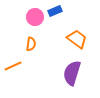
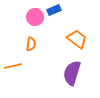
blue rectangle: moved 1 px left, 1 px up
orange line: rotated 12 degrees clockwise
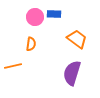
blue rectangle: moved 4 px down; rotated 24 degrees clockwise
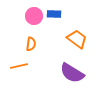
pink circle: moved 1 px left, 1 px up
orange line: moved 6 px right
purple semicircle: rotated 75 degrees counterclockwise
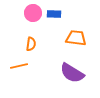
pink circle: moved 1 px left, 3 px up
orange trapezoid: moved 1 px left, 1 px up; rotated 30 degrees counterclockwise
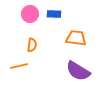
pink circle: moved 3 px left, 1 px down
orange semicircle: moved 1 px right, 1 px down
purple semicircle: moved 6 px right, 2 px up
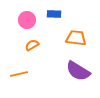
pink circle: moved 3 px left, 6 px down
orange semicircle: rotated 128 degrees counterclockwise
orange line: moved 8 px down
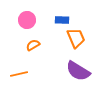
blue rectangle: moved 8 px right, 6 px down
orange trapezoid: rotated 60 degrees clockwise
orange semicircle: moved 1 px right
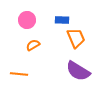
orange line: rotated 18 degrees clockwise
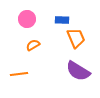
pink circle: moved 1 px up
orange line: rotated 12 degrees counterclockwise
